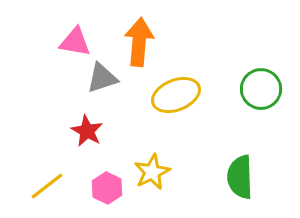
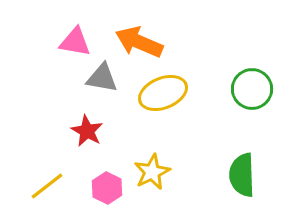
orange arrow: rotated 72 degrees counterclockwise
gray triangle: rotated 28 degrees clockwise
green circle: moved 9 px left
yellow ellipse: moved 13 px left, 2 px up
green semicircle: moved 2 px right, 2 px up
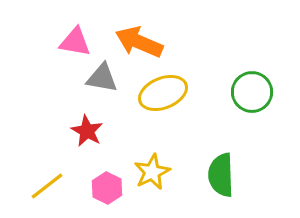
green circle: moved 3 px down
green semicircle: moved 21 px left
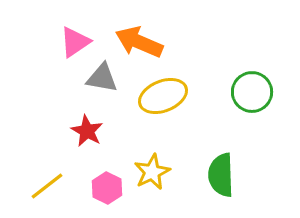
pink triangle: rotated 44 degrees counterclockwise
yellow ellipse: moved 3 px down
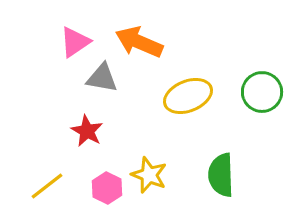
green circle: moved 10 px right
yellow ellipse: moved 25 px right
yellow star: moved 3 px left, 3 px down; rotated 24 degrees counterclockwise
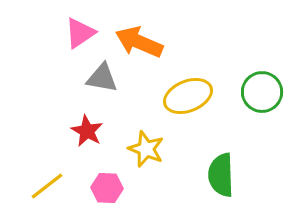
pink triangle: moved 5 px right, 9 px up
yellow star: moved 3 px left, 26 px up
pink hexagon: rotated 24 degrees counterclockwise
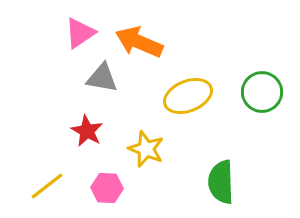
green semicircle: moved 7 px down
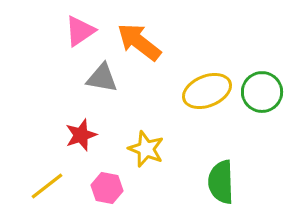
pink triangle: moved 2 px up
orange arrow: rotated 15 degrees clockwise
yellow ellipse: moved 19 px right, 5 px up
red star: moved 6 px left, 4 px down; rotated 24 degrees clockwise
pink hexagon: rotated 8 degrees clockwise
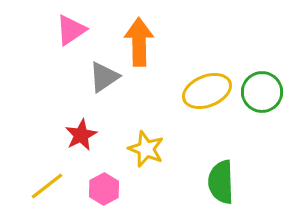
pink triangle: moved 9 px left, 1 px up
orange arrow: rotated 51 degrees clockwise
gray triangle: moved 2 px right, 1 px up; rotated 44 degrees counterclockwise
red star: rotated 8 degrees counterclockwise
pink hexagon: moved 3 px left, 1 px down; rotated 20 degrees clockwise
